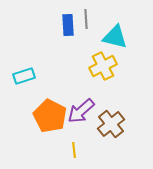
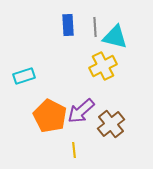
gray line: moved 9 px right, 8 px down
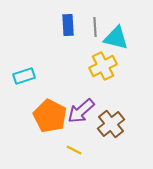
cyan triangle: moved 1 px right, 1 px down
yellow line: rotated 56 degrees counterclockwise
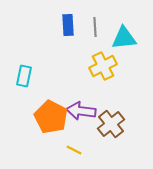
cyan triangle: moved 8 px right; rotated 20 degrees counterclockwise
cyan rectangle: rotated 60 degrees counterclockwise
purple arrow: rotated 48 degrees clockwise
orange pentagon: moved 1 px right, 1 px down
